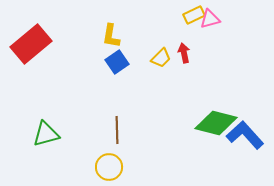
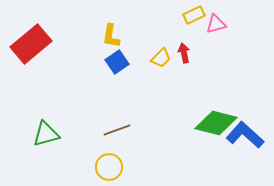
pink triangle: moved 6 px right, 5 px down
brown line: rotated 72 degrees clockwise
blue L-shape: rotated 6 degrees counterclockwise
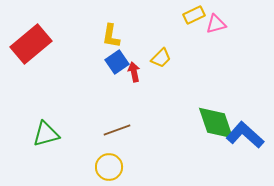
red arrow: moved 50 px left, 19 px down
green diamond: rotated 57 degrees clockwise
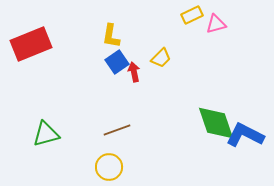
yellow rectangle: moved 2 px left
red rectangle: rotated 18 degrees clockwise
blue L-shape: rotated 15 degrees counterclockwise
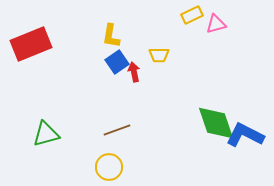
yellow trapezoid: moved 2 px left, 3 px up; rotated 45 degrees clockwise
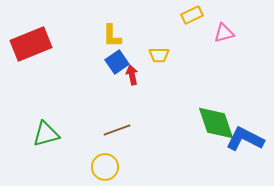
pink triangle: moved 8 px right, 9 px down
yellow L-shape: moved 1 px right; rotated 10 degrees counterclockwise
red arrow: moved 2 px left, 3 px down
blue L-shape: moved 4 px down
yellow circle: moved 4 px left
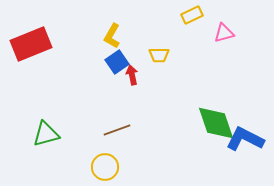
yellow L-shape: rotated 30 degrees clockwise
